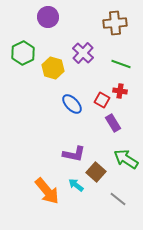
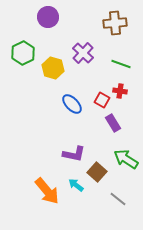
brown square: moved 1 px right
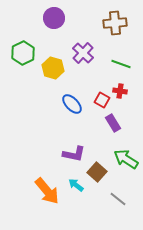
purple circle: moved 6 px right, 1 px down
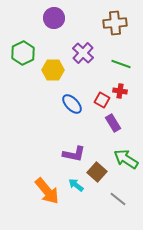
yellow hexagon: moved 2 px down; rotated 15 degrees counterclockwise
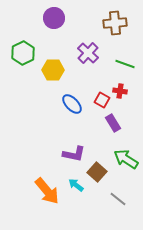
purple cross: moved 5 px right
green line: moved 4 px right
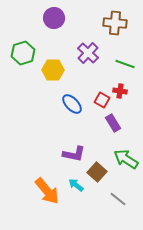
brown cross: rotated 10 degrees clockwise
green hexagon: rotated 10 degrees clockwise
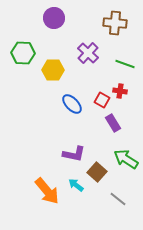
green hexagon: rotated 20 degrees clockwise
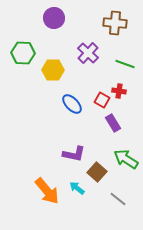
red cross: moved 1 px left
cyan arrow: moved 1 px right, 3 px down
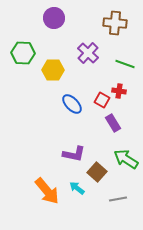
gray line: rotated 48 degrees counterclockwise
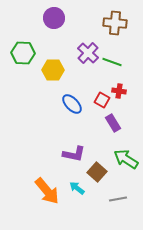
green line: moved 13 px left, 2 px up
